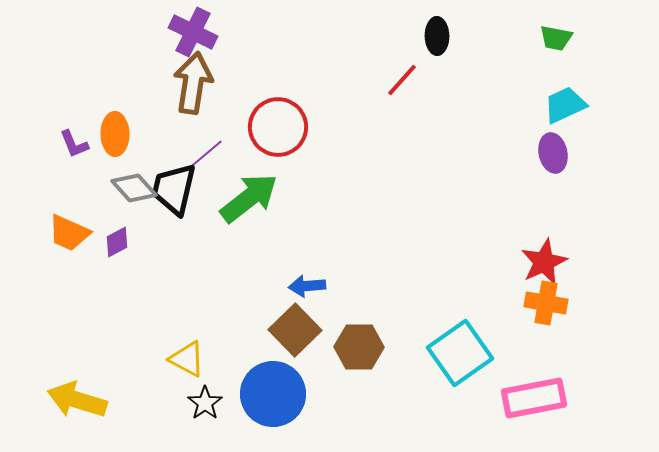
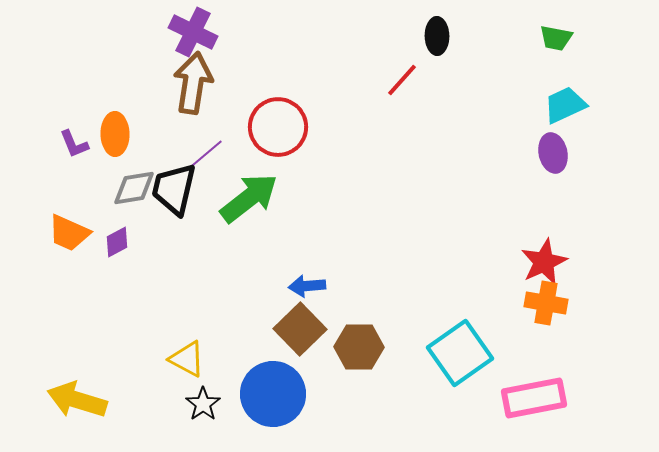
gray diamond: rotated 57 degrees counterclockwise
brown square: moved 5 px right, 1 px up
black star: moved 2 px left, 1 px down
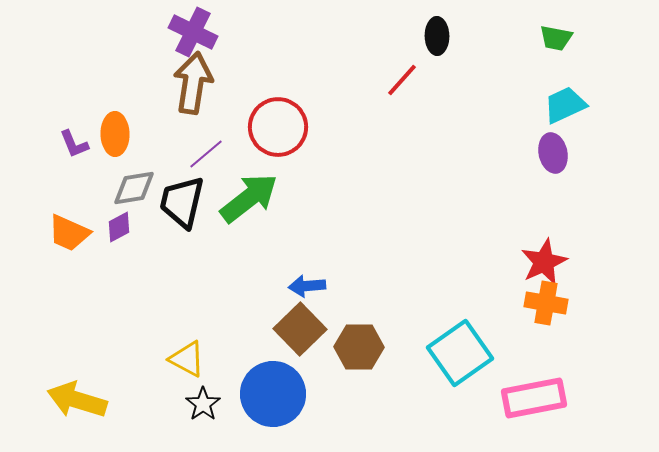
black trapezoid: moved 8 px right, 13 px down
purple diamond: moved 2 px right, 15 px up
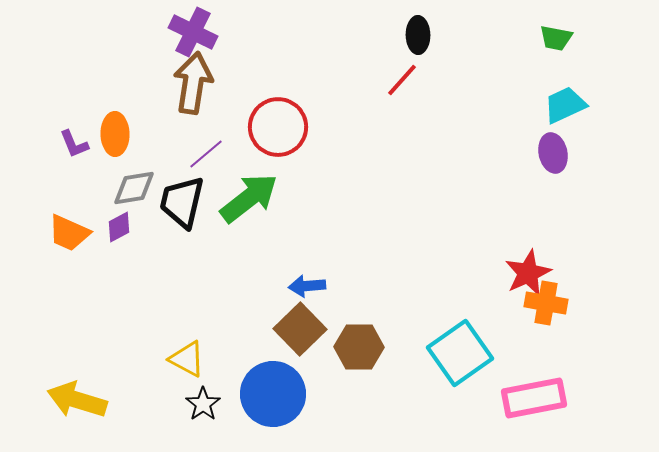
black ellipse: moved 19 px left, 1 px up
red star: moved 16 px left, 11 px down
